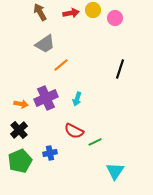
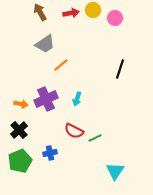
purple cross: moved 1 px down
green line: moved 4 px up
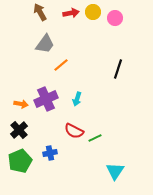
yellow circle: moved 2 px down
gray trapezoid: rotated 20 degrees counterclockwise
black line: moved 2 px left
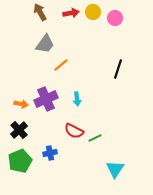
cyan arrow: rotated 24 degrees counterclockwise
cyan triangle: moved 2 px up
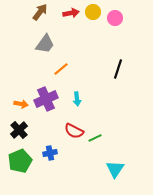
brown arrow: rotated 66 degrees clockwise
orange line: moved 4 px down
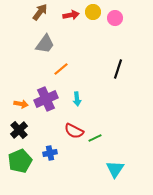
red arrow: moved 2 px down
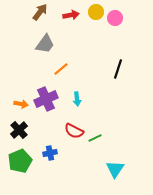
yellow circle: moved 3 px right
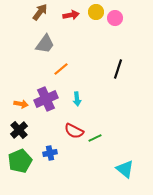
cyan triangle: moved 10 px right; rotated 24 degrees counterclockwise
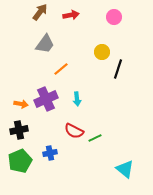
yellow circle: moved 6 px right, 40 px down
pink circle: moved 1 px left, 1 px up
black cross: rotated 30 degrees clockwise
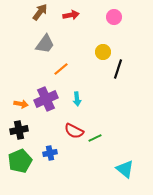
yellow circle: moved 1 px right
